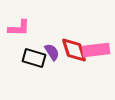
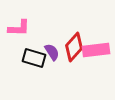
red diamond: moved 3 px up; rotated 60 degrees clockwise
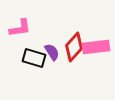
pink L-shape: moved 1 px right; rotated 10 degrees counterclockwise
pink rectangle: moved 3 px up
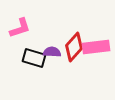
pink L-shape: rotated 10 degrees counterclockwise
purple semicircle: rotated 54 degrees counterclockwise
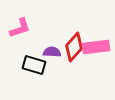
black rectangle: moved 7 px down
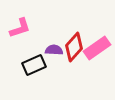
pink rectangle: moved 1 px right, 1 px down; rotated 28 degrees counterclockwise
purple semicircle: moved 2 px right, 2 px up
black rectangle: rotated 40 degrees counterclockwise
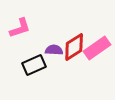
red diamond: rotated 16 degrees clockwise
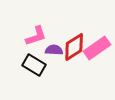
pink L-shape: moved 16 px right, 8 px down
black rectangle: rotated 55 degrees clockwise
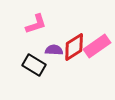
pink L-shape: moved 12 px up
pink rectangle: moved 2 px up
